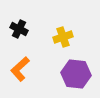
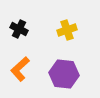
yellow cross: moved 4 px right, 7 px up
purple hexagon: moved 12 px left
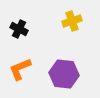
yellow cross: moved 5 px right, 9 px up
orange L-shape: rotated 20 degrees clockwise
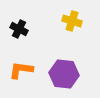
yellow cross: rotated 36 degrees clockwise
orange L-shape: moved 1 px right, 1 px down; rotated 30 degrees clockwise
